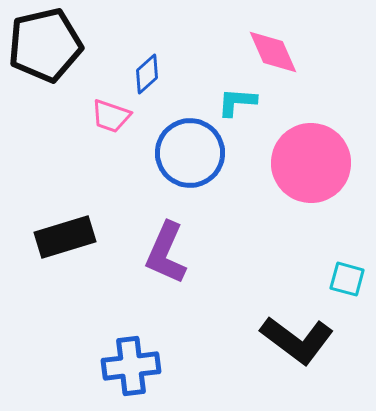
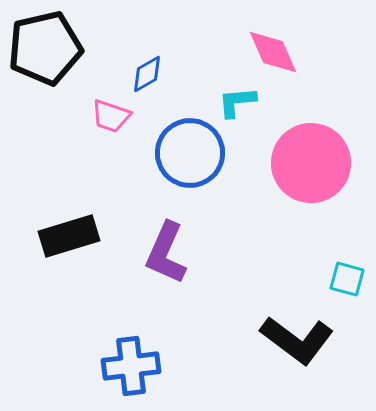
black pentagon: moved 3 px down
blue diamond: rotated 12 degrees clockwise
cyan L-shape: rotated 9 degrees counterclockwise
black rectangle: moved 4 px right, 1 px up
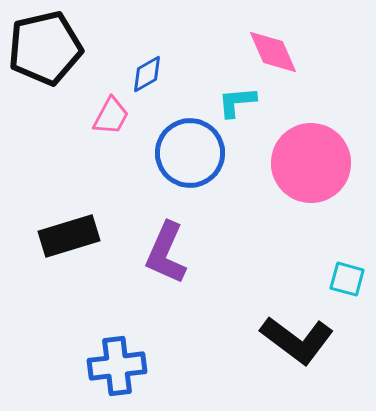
pink trapezoid: rotated 81 degrees counterclockwise
blue cross: moved 14 px left
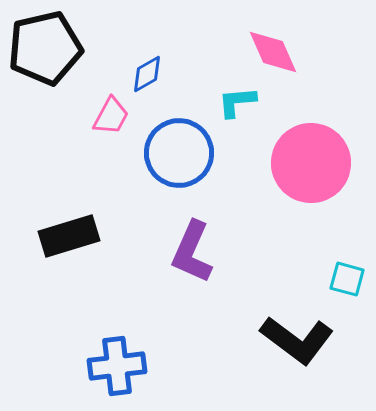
blue circle: moved 11 px left
purple L-shape: moved 26 px right, 1 px up
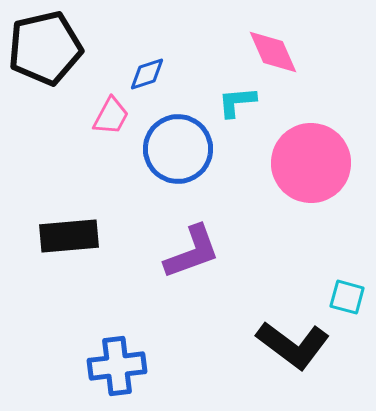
blue diamond: rotated 12 degrees clockwise
blue circle: moved 1 px left, 4 px up
black rectangle: rotated 12 degrees clockwise
purple L-shape: rotated 134 degrees counterclockwise
cyan square: moved 18 px down
black L-shape: moved 4 px left, 5 px down
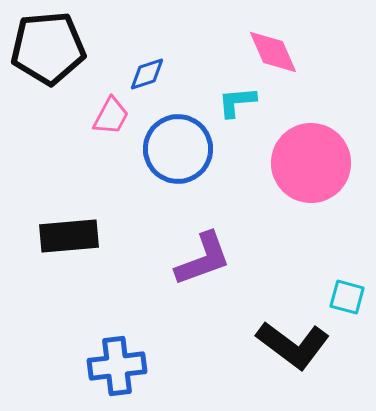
black pentagon: moved 3 px right; rotated 8 degrees clockwise
purple L-shape: moved 11 px right, 7 px down
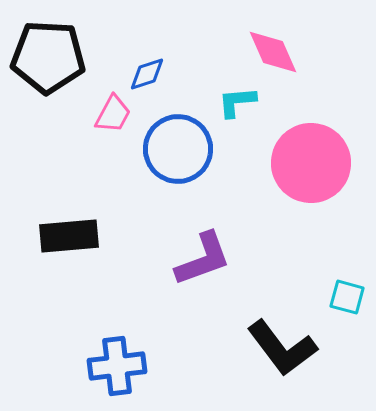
black pentagon: moved 9 px down; rotated 8 degrees clockwise
pink trapezoid: moved 2 px right, 2 px up
black L-shape: moved 11 px left, 3 px down; rotated 16 degrees clockwise
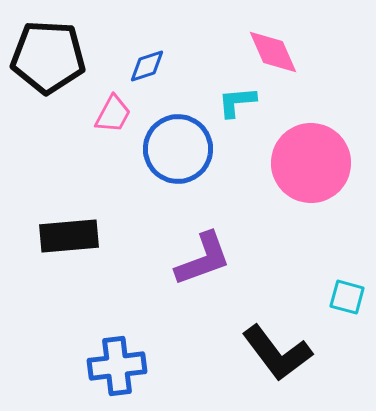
blue diamond: moved 8 px up
black L-shape: moved 5 px left, 5 px down
